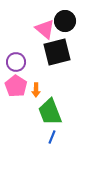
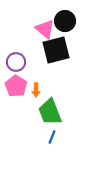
black square: moved 1 px left, 2 px up
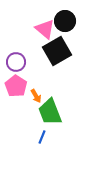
black square: moved 1 px right, 1 px down; rotated 16 degrees counterclockwise
orange arrow: moved 6 px down; rotated 32 degrees counterclockwise
blue line: moved 10 px left
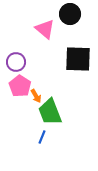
black circle: moved 5 px right, 7 px up
black square: moved 21 px right, 8 px down; rotated 32 degrees clockwise
pink pentagon: moved 4 px right
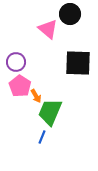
pink triangle: moved 3 px right
black square: moved 4 px down
green trapezoid: rotated 44 degrees clockwise
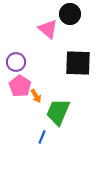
green trapezoid: moved 8 px right
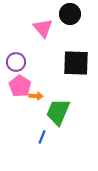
pink triangle: moved 5 px left, 1 px up; rotated 10 degrees clockwise
black square: moved 2 px left
orange arrow: rotated 56 degrees counterclockwise
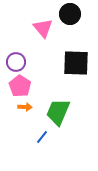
orange arrow: moved 11 px left, 11 px down
blue line: rotated 16 degrees clockwise
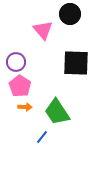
pink triangle: moved 2 px down
green trapezoid: moved 1 px left; rotated 56 degrees counterclockwise
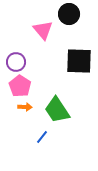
black circle: moved 1 px left
black square: moved 3 px right, 2 px up
green trapezoid: moved 2 px up
